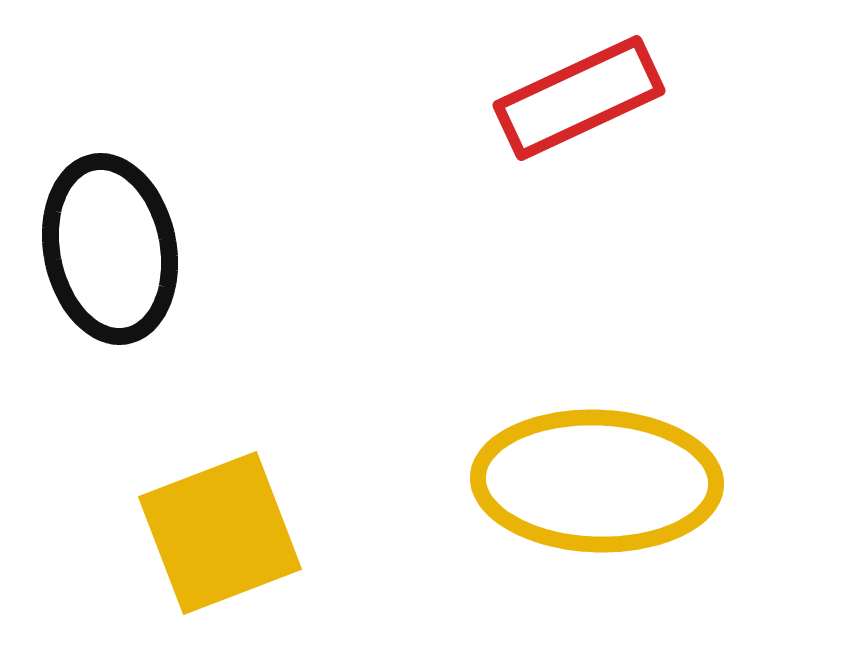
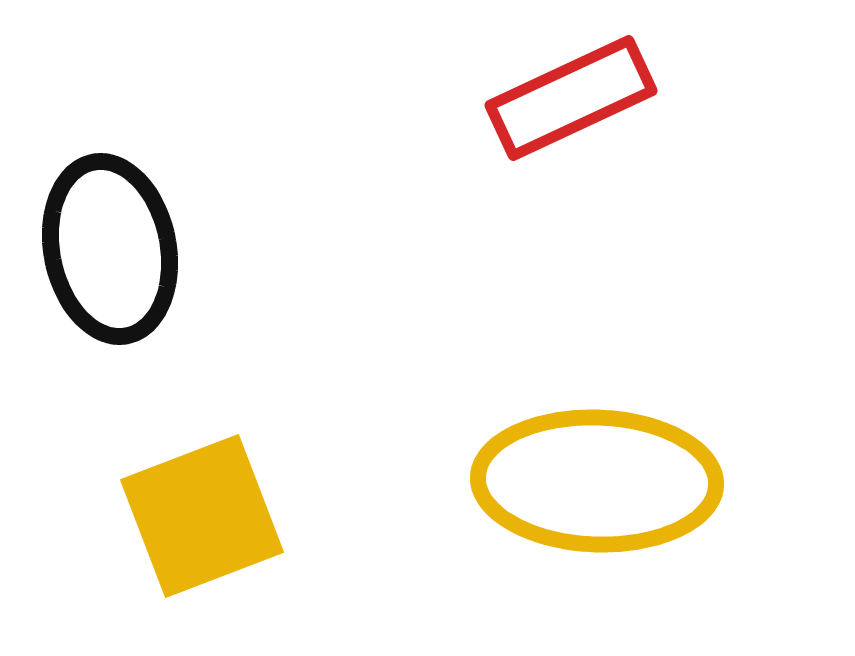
red rectangle: moved 8 px left
yellow square: moved 18 px left, 17 px up
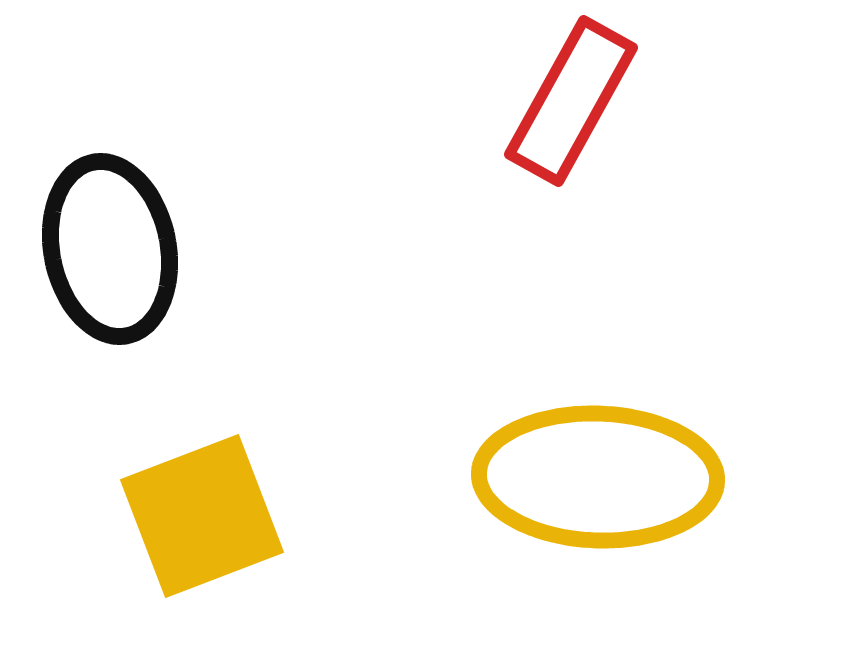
red rectangle: moved 3 px down; rotated 36 degrees counterclockwise
yellow ellipse: moved 1 px right, 4 px up
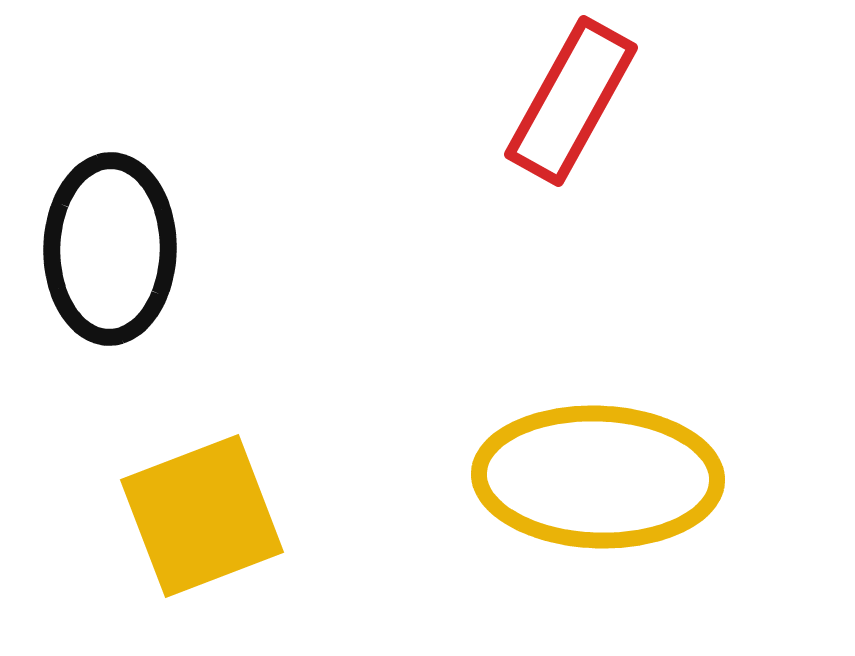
black ellipse: rotated 12 degrees clockwise
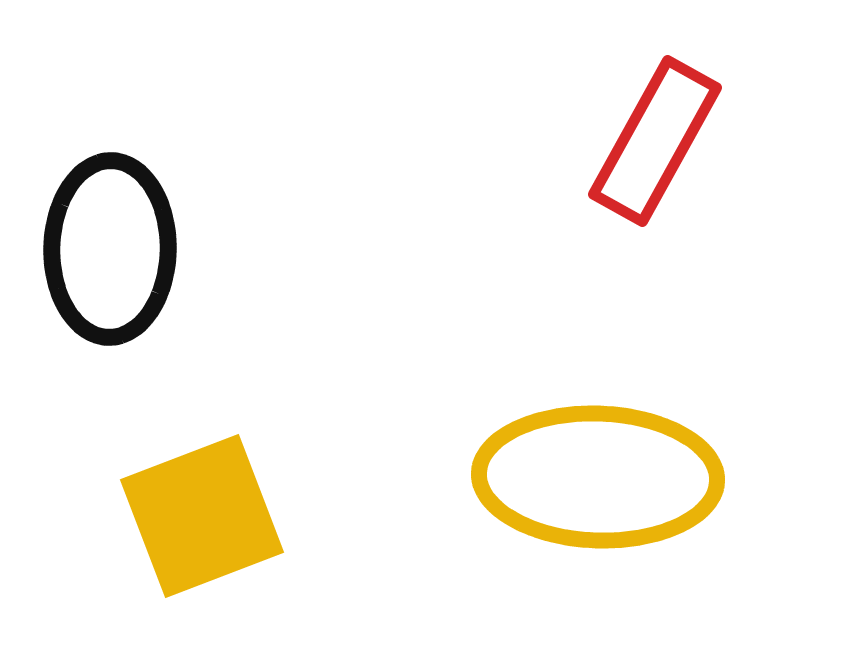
red rectangle: moved 84 px right, 40 px down
